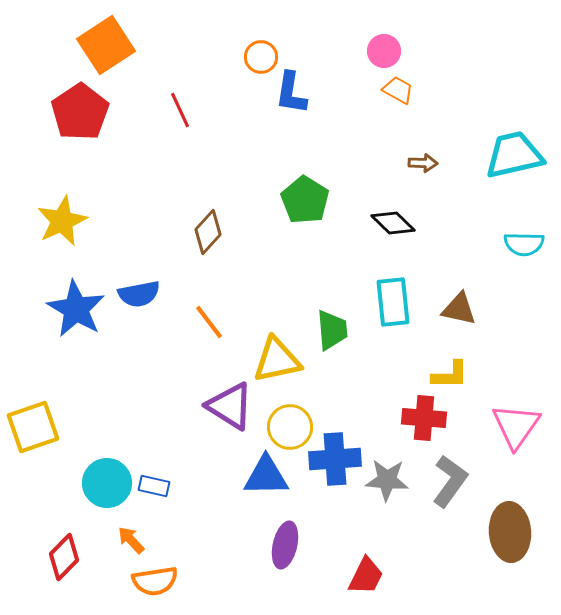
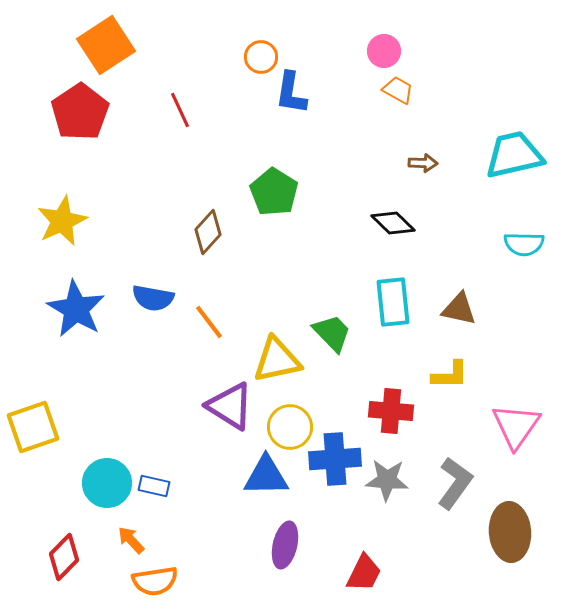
green pentagon: moved 31 px left, 8 px up
blue semicircle: moved 14 px right, 4 px down; rotated 21 degrees clockwise
green trapezoid: moved 3 px down; rotated 39 degrees counterclockwise
red cross: moved 33 px left, 7 px up
gray L-shape: moved 5 px right, 2 px down
red trapezoid: moved 2 px left, 3 px up
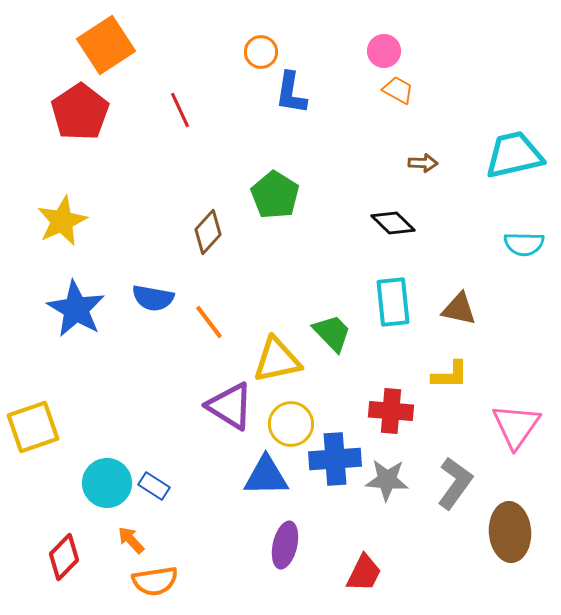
orange circle: moved 5 px up
green pentagon: moved 1 px right, 3 px down
yellow circle: moved 1 px right, 3 px up
blue rectangle: rotated 20 degrees clockwise
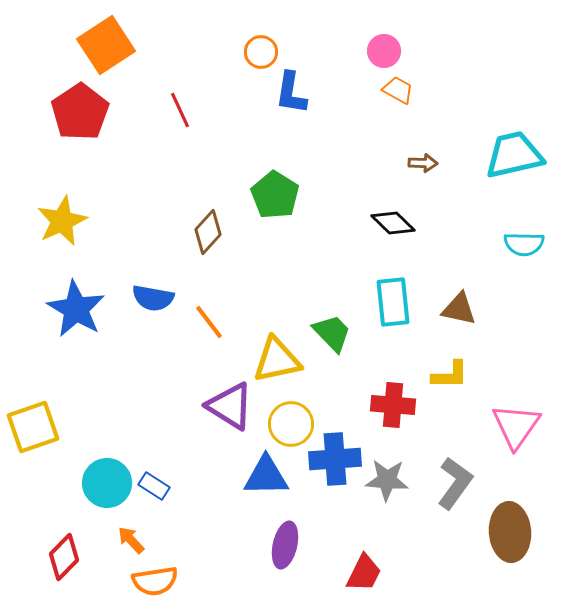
red cross: moved 2 px right, 6 px up
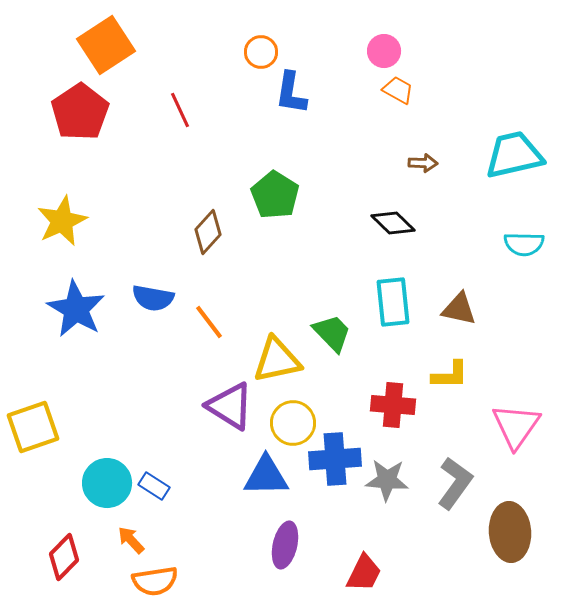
yellow circle: moved 2 px right, 1 px up
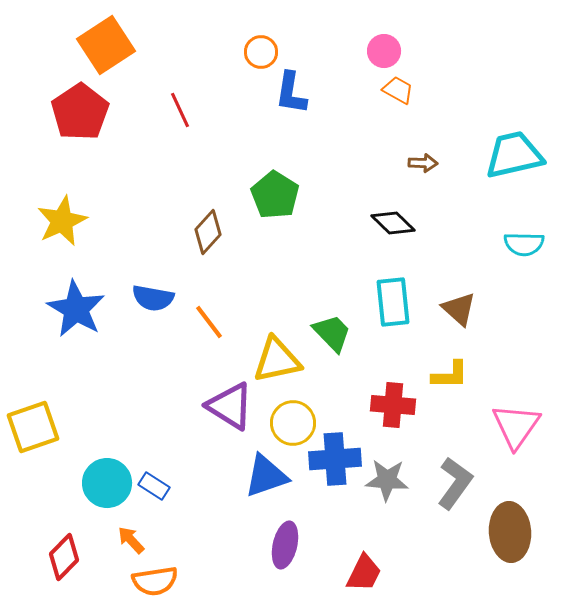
brown triangle: rotated 30 degrees clockwise
blue triangle: rotated 18 degrees counterclockwise
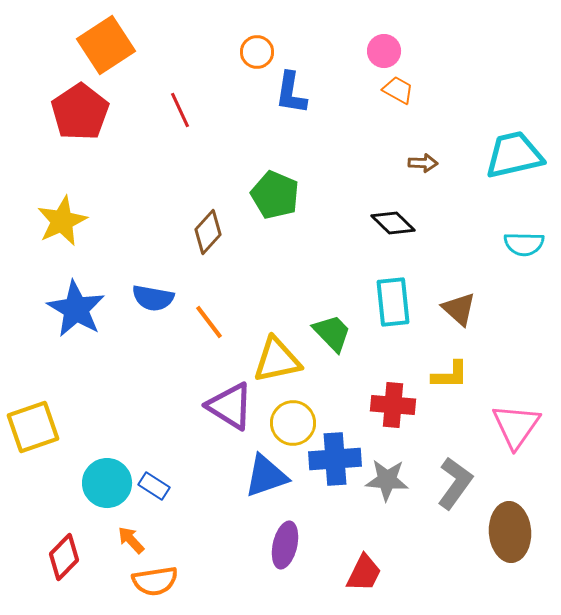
orange circle: moved 4 px left
green pentagon: rotated 9 degrees counterclockwise
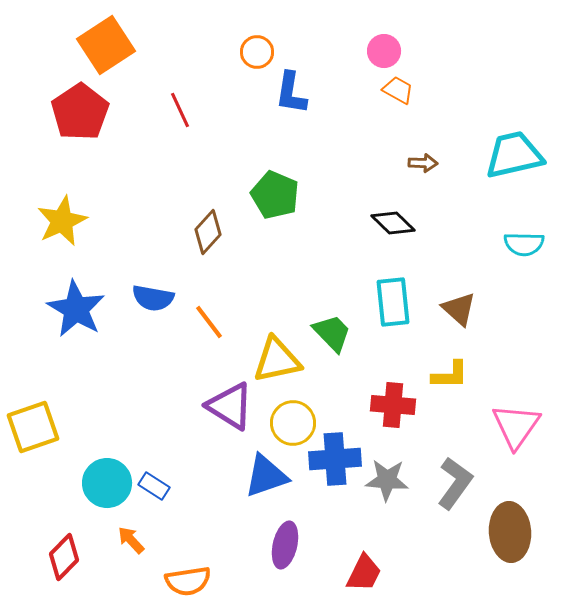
orange semicircle: moved 33 px right
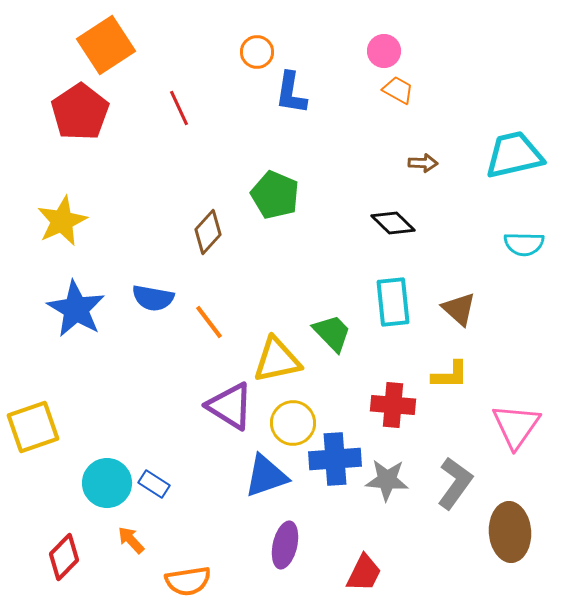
red line: moved 1 px left, 2 px up
blue rectangle: moved 2 px up
